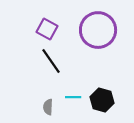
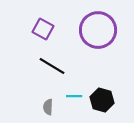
purple square: moved 4 px left
black line: moved 1 px right, 5 px down; rotated 24 degrees counterclockwise
cyan line: moved 1 px right, 1 px up
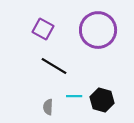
black line: moved 2 px right
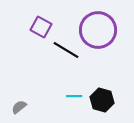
purple square: moved 2 px left, 2 px up
black line: moved 12 px right, 16 px up
gray semicircle: moved 29 px left; rotated 49 degrees clockwise
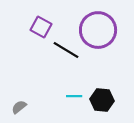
black hexagon: rotated 10 degrees counterclockwise
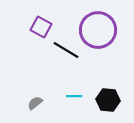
black hexagon: moved 6 px right
gray semicircle: moved 16 px right, 4 px up
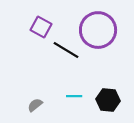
gray semicircle: moved 2 px down
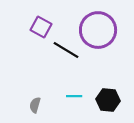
gray semicircle: rotated 35 degrees counterclockwise
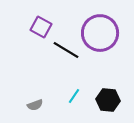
purple circle: moved 2 px right, 3 px down
cyan line: rotated 56 degrees counterclockwise
gray semicircle: rotated 126 degrees counterclockwise
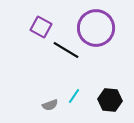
purple circle: moved 4 px left, 5 px up
black hexagon: moved 2 px right
gray semicircle: moved 15 px right
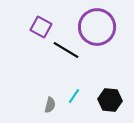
purple circle: moved 1 px right, 1 px up
gray semicircle: rotated 56 degrees counterclockwise
